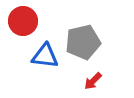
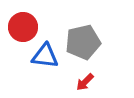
red circle: moved 6 px down
red arrow: moved 8 px left, 1 px down
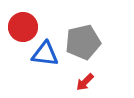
blue triangle: moved 2 px up
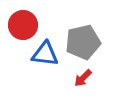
red circle: moved 2 px up
red arrow: moved 2 px left, 4 px up
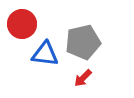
red circle: moved 1 px left, 1 px up
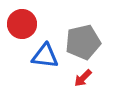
blue triangle: moved 2 px down
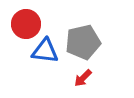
red circle: moved 4 px right
blue triangle: moved 5 px up
